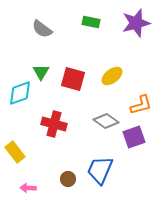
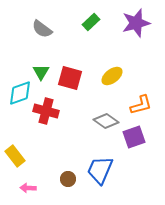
green rectangle: rotated 54 degrees counterclockwise
red square: moved 3 px left, 1 px up
red cross: moved 8 px left, 13 px up
yellow rectangle: moved 4 px down
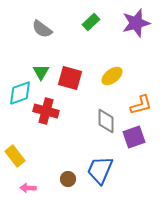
gray diamond: rotated 55 degrees clockwise
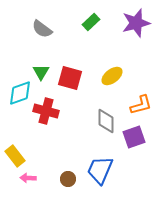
pink arrow: moved 10 px up
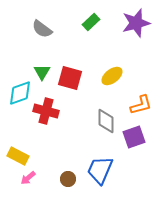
green triangle: moved 1 px right
yellow rectangle: moved 3 px right; rotated 25 degrees counterclockwise
pink arrow: rotated 42 degrees counterclockwise
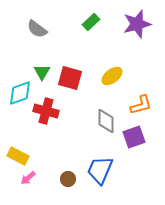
purple star: moved 1 px right, 1 px down
gray semicircle: moved 5 px left
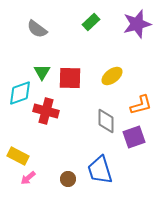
red square: rotated 15 degrees counterclockwise
blue trapezoid: rotated 40 degrees counterclockwise
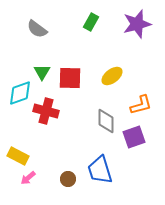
green rectangle: rotated 18 degrees counterclockwise
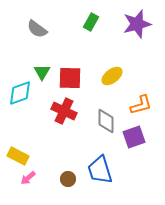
red cross: moved 18 px right; rotated 10 degrees clockwise
